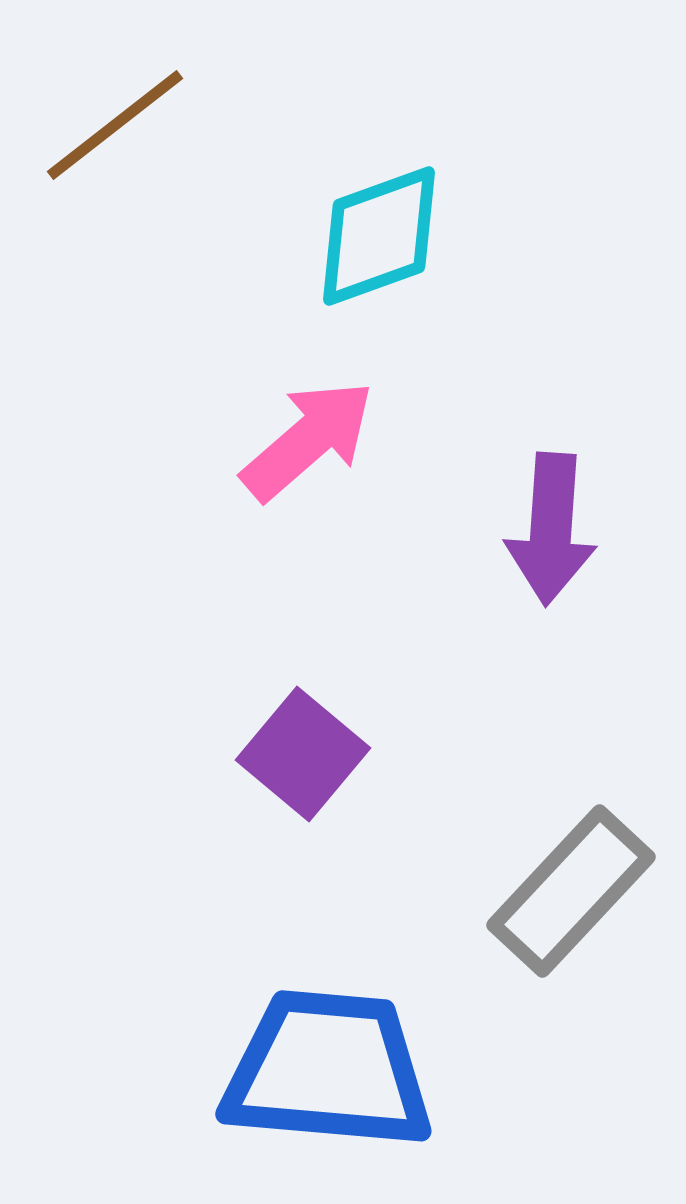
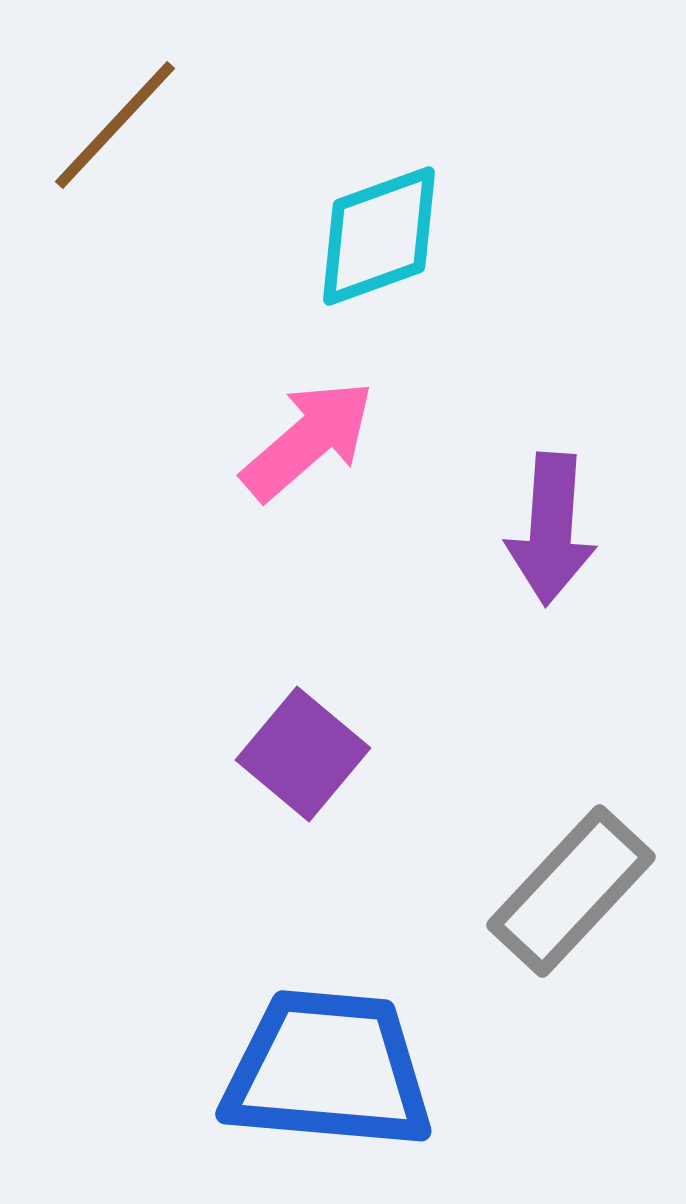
brown line: rotated 9 degrees counterclockwise
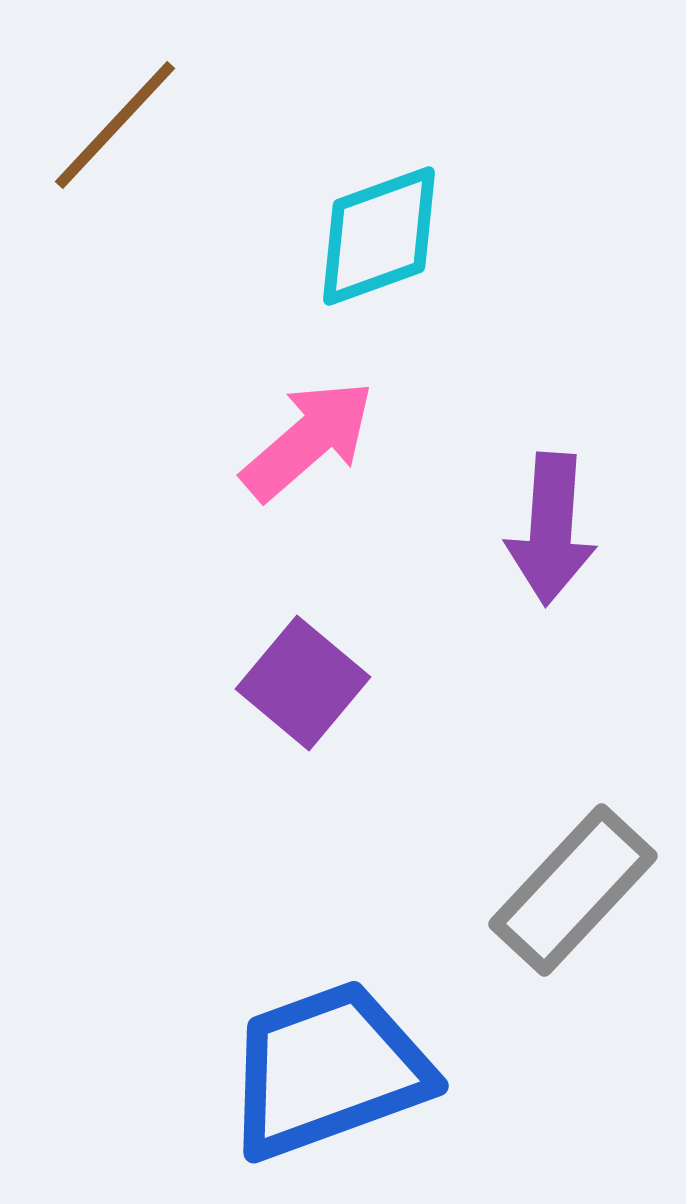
purple square: moved 71 px up
gray rectangle: moved 2 px right, 1 px up
blue trapezoid: rotated 25 degrees counterclockwise
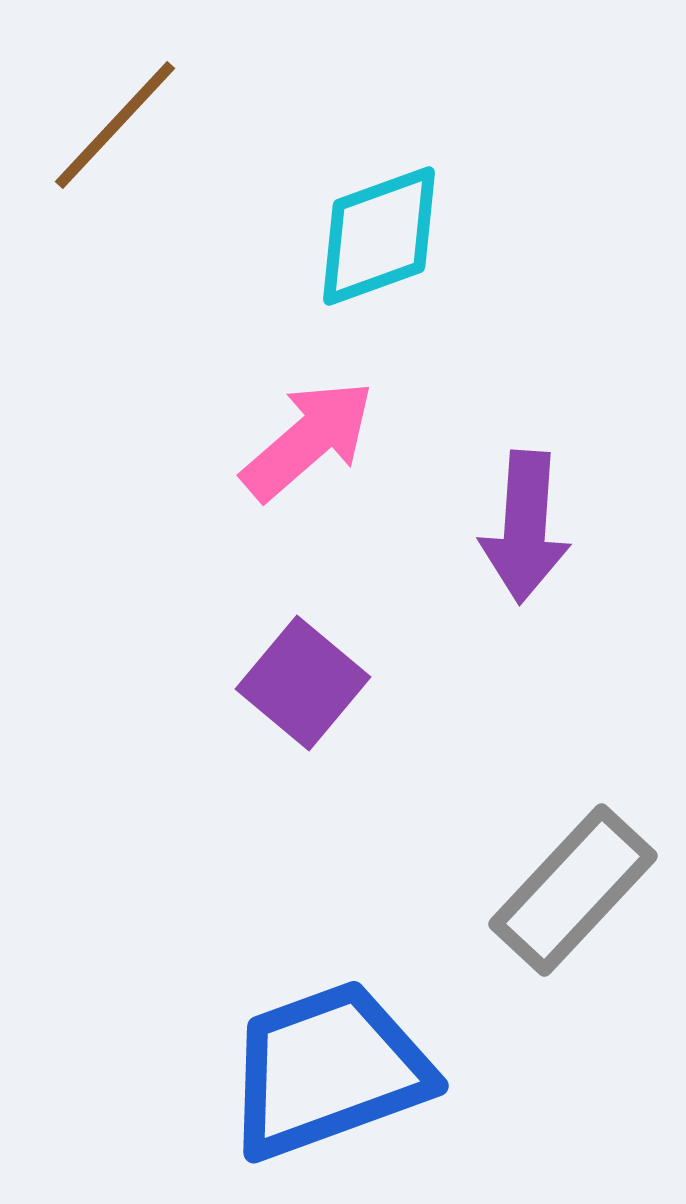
purple arrow: moved 26 px left, 2 px up
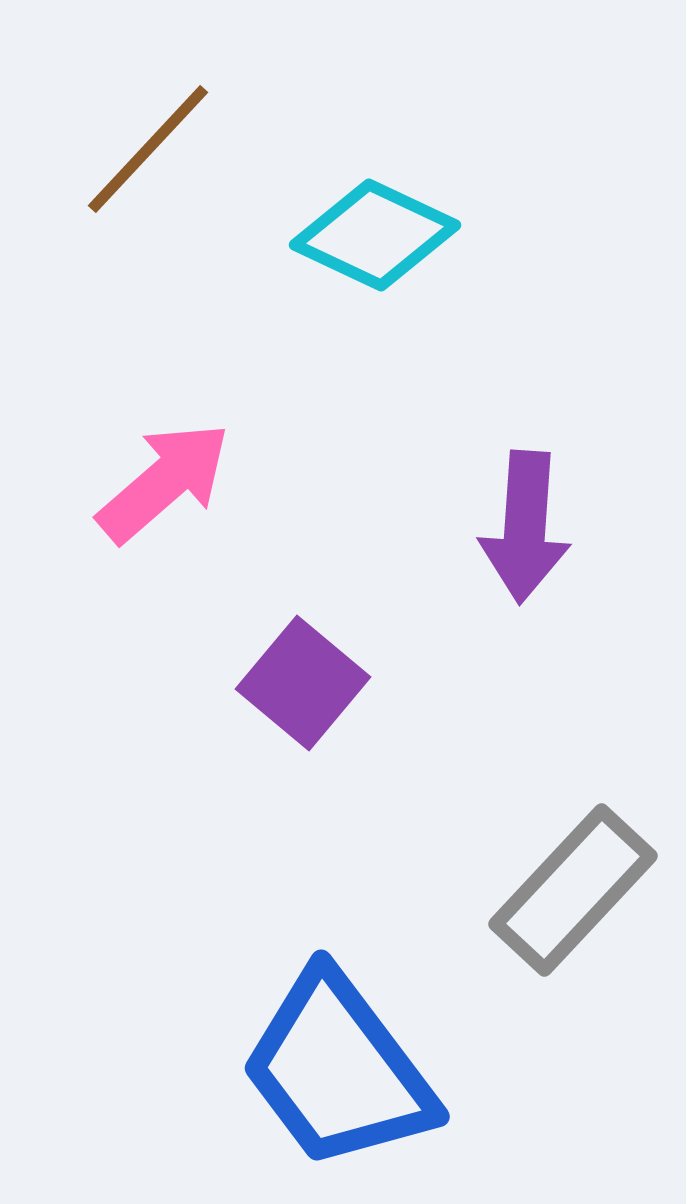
brown line: moved 33 px right, 24 px down
cyan diamond: moved 4 px left, 1 px up; rotated 45 degrees clockwise
pink arrow: moved 144 px left, 42 px down
blue trapezoid: moved 10 px right; rotated 107 degrees counterclockwise
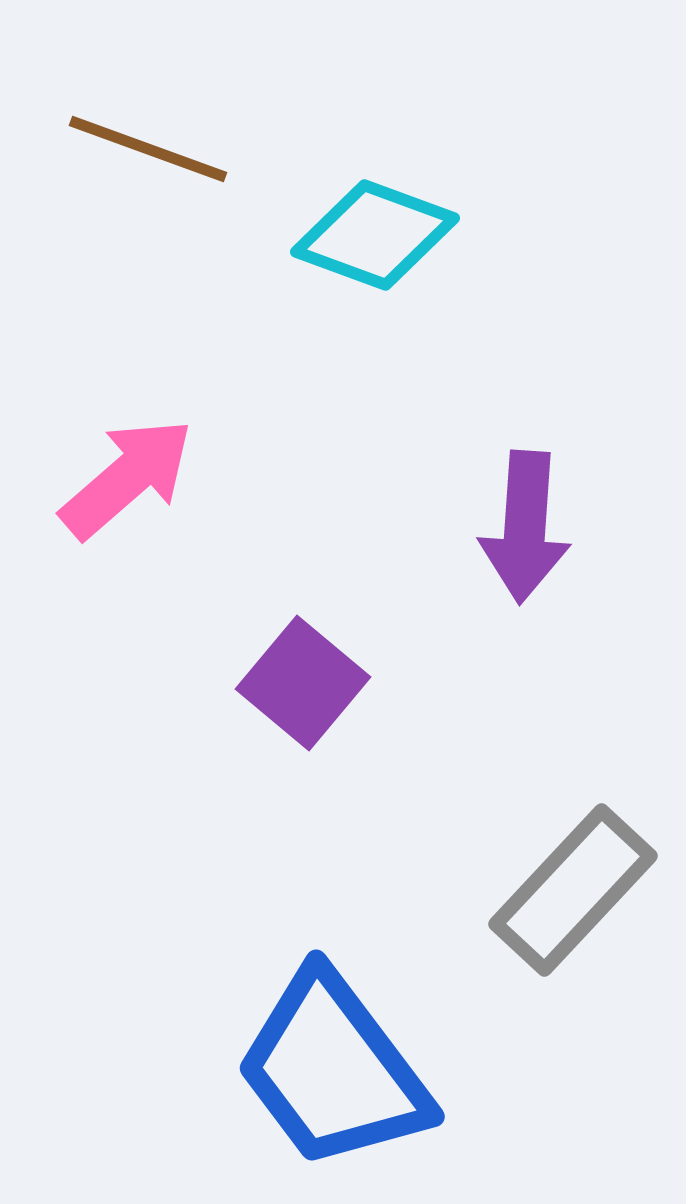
brown line: rotated 67 degrees clockwise
cyan diamond: rotated 5 degrees counterclockwise
pink arrow: moved 37 px left, 4 px up
blue trapezoid: moved 5 px left
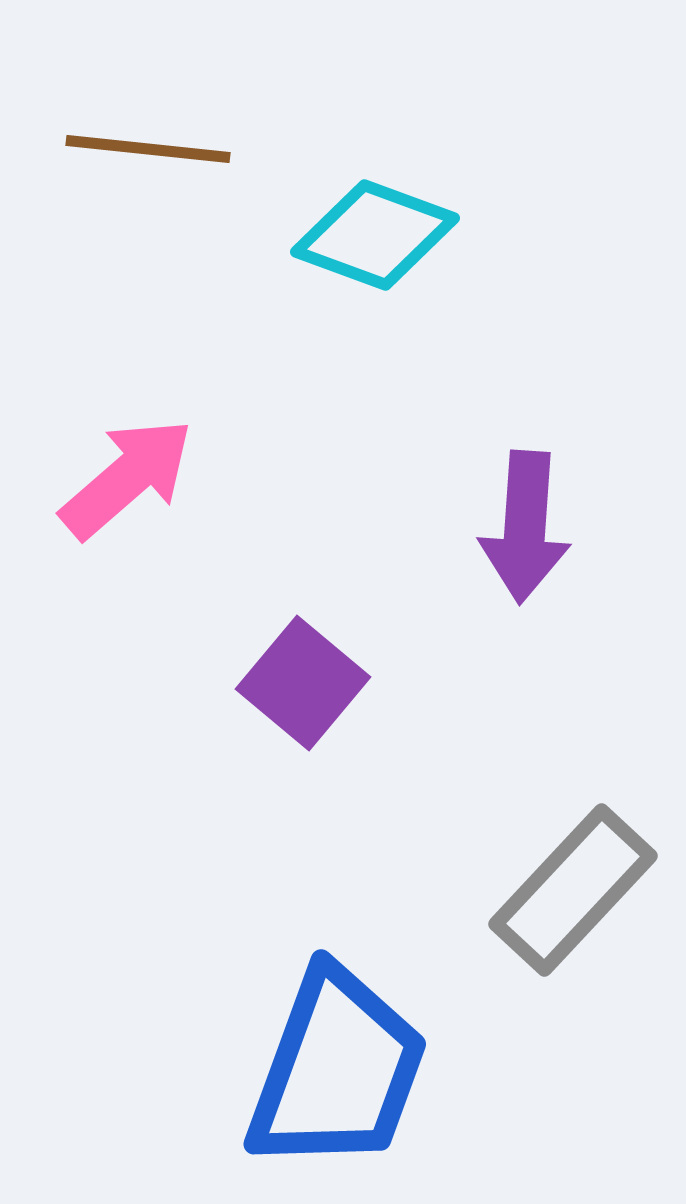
brown line: rotated 14 degrees counterclockwise
blue trapezoid: moved 4 px right; rotated 123 degrees counterclockwise
